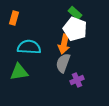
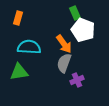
green rectangle: rotated 24 degrees clockwise
orange rectangle: moved 4 px right
white pentagon: moved 8 px right, 1 px down
orange arrow: rotated 48 degrees counterclockwise
gray semicircle: moved 1 px right
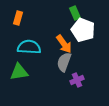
gray semicircle: moved 1 px up
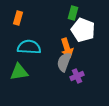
green rectangle: moved 2 px left; rotated 40 degrees clockwise
orange arrow: moved 3 px right, 4 px down; rotated 18 degrees clockwise
purple cross: moved 4 px up
